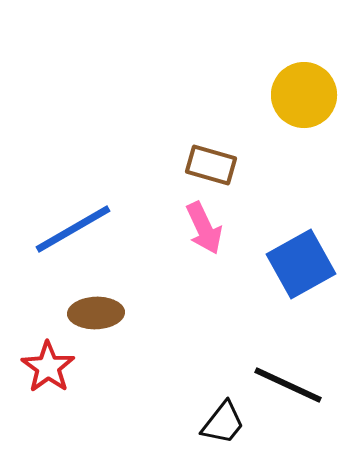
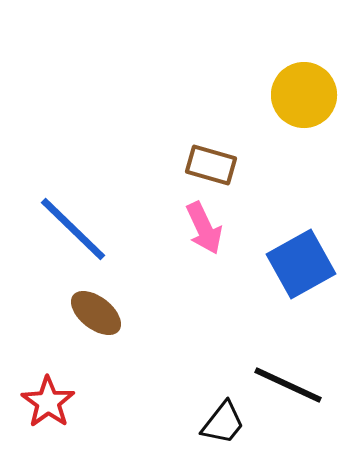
blue line: rotated 74 degrees clockwise
brown ellipse: rotated 40 degrees clockwise
red star: moved 35 px down
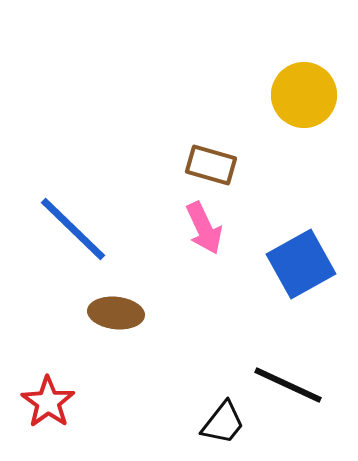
brown ellipse: moved 20 px right; rotated 32 degrees counterclockwise
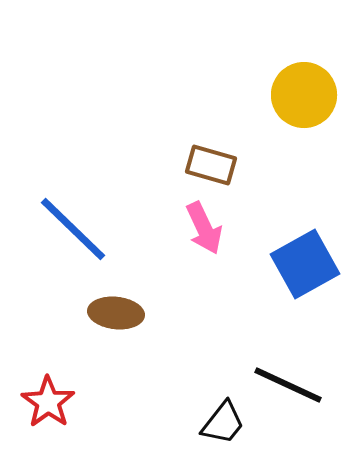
blue square: moved 4 px right
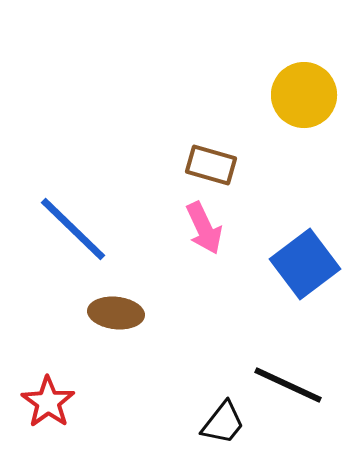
blue square: rotated 8 degrees counterclockwise
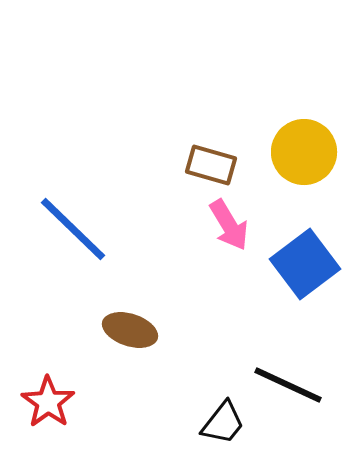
yellow circle: moved 57 px down
pink arrow: moved 25 px right, 3 px up; rotated 6 degrees counterclockwise
brown ellipse: moved 14 px right, 17 px down; rotated 12 degrees clockwise
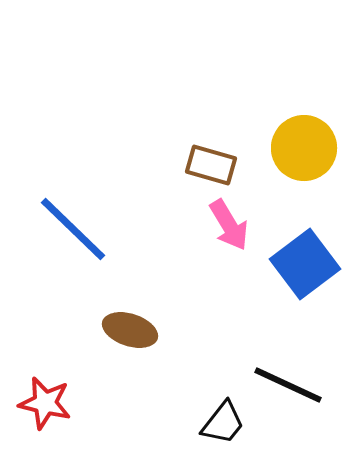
yellow circle: moved 4 px up
red star: moved 3 px left, 1 px down; rotated 22 degrees counterclockwise
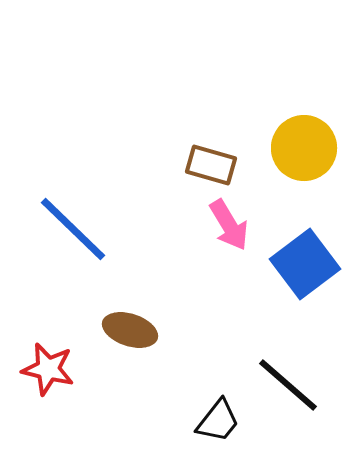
black line: rotated 16 degrees clockwise
red star: moved 3 px right, 34 px up
black trapezoid: moved 5 px left, 2 px up
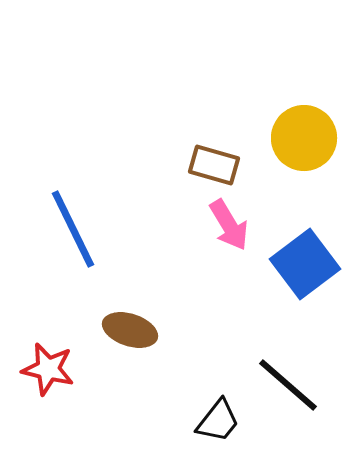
yellow circle: moved 10 px up
brown rectangle: moved 3 px right
blue line: rotated 20 degrees clockwise
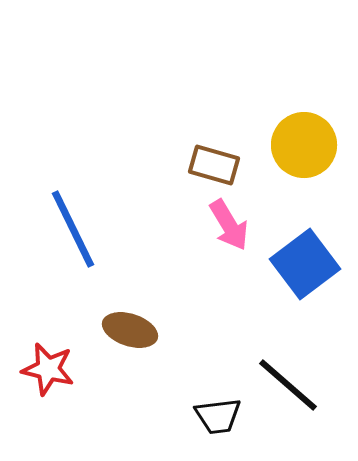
yellow circle: moved 7 px down
black trapezoid: moved 5 px up; rotated 45 degrees clockwise
